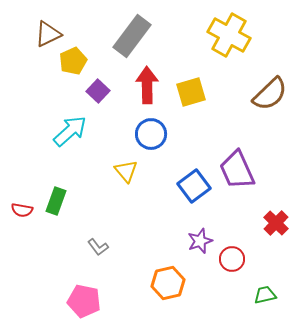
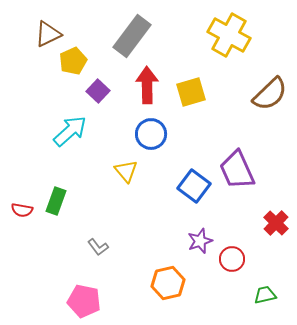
blue square: rotated 16 degrees counterclockwise
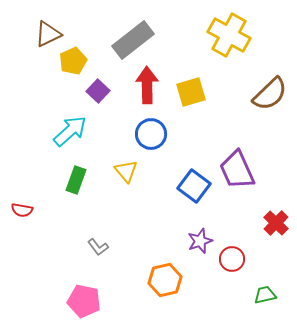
gray rectangle: moved 1 px right, 4 px down; rotated 15 degrees clockwise
green rectangle: moved 20 px right, 21 px up
orange hexagon: moved 3 px left, 3 px up
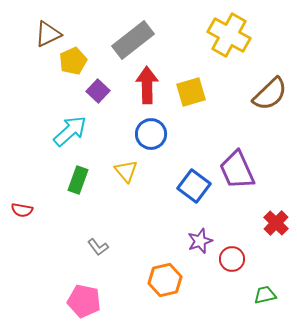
green rectangle: moved 2 px right
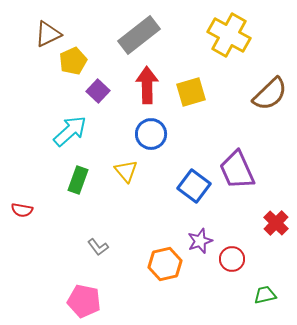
gray rectangle: moved 6 px right, 5 px up
orange hexagon: moved 16 px up
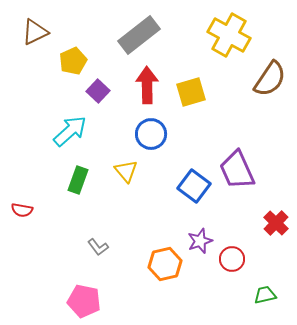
brown triangle: moved 13 px left, 2 px up
brown semicircle: moved 15 px up; rotated 12 degrees counterclockwise
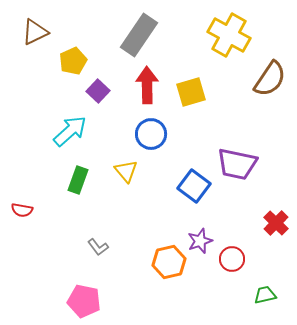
gray rectangle: rotated 18 degrees counterclockwise
purple trapezoid: moved 6 px up; rotated 54 degrees counterclockwise
orange hexagon: moved 4 px right, 2 px up
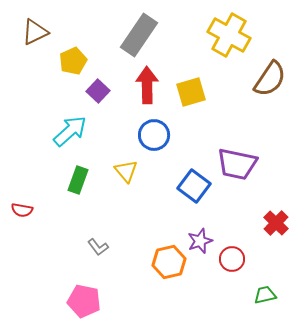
blue circle: moved 3 px right, 1 px down
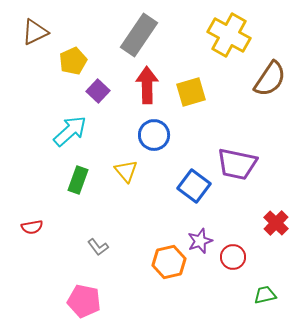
red semicircle: moved 10 px right, 17 px down; rotated 20 degrees counterclockwise
red circle: moved 1 px right, 2 px up
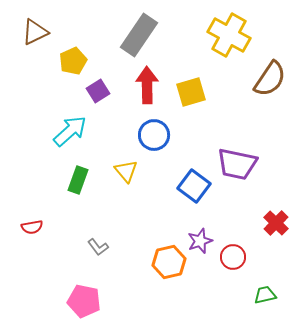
purple square: rotated 15 degrees clockwise
